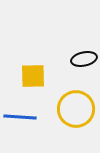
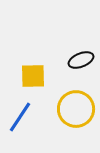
black ellipse: moved 3 px left, 1 px down; rotated 10 degrees counterclockwise
blue line: rotated 60 degrees counterclockwise
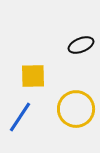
black ellipse: moved 15 px up
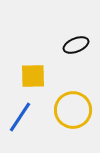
black ellipse: moved 5 px left
yellow circle: moved 3 px left, 1 px down
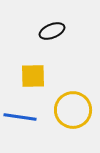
black ellipse: moved 24 px left, 14 px up
blue line: rotated 64 degrees clockwise
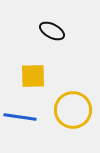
black ellipse: rotated 50 degrees clockwise
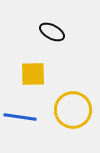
black ellipse: moved 1 px down
yellow square: moved 2 px up
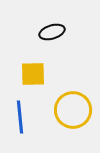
black ellipse: rotated 45 degrees counterclockwise
blue line: rotated 76 degrees clockwise
